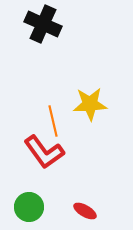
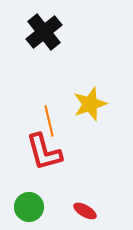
black cross: moved 1 px right, 8 px down; rotated 27 degrees clockwise
yellow star: rotated 16 degrees counterclockwise
orange line: moved 4 px left
red L-shape: rotated 21 degrees clockwise
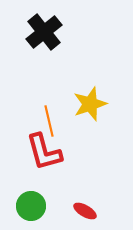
green circle: moved 2 px right, 1 px up
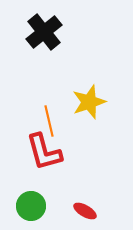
yellow star: moved 1 px left, 2 px up
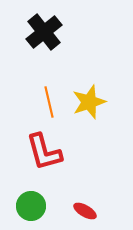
orange line: moved 19 px up
